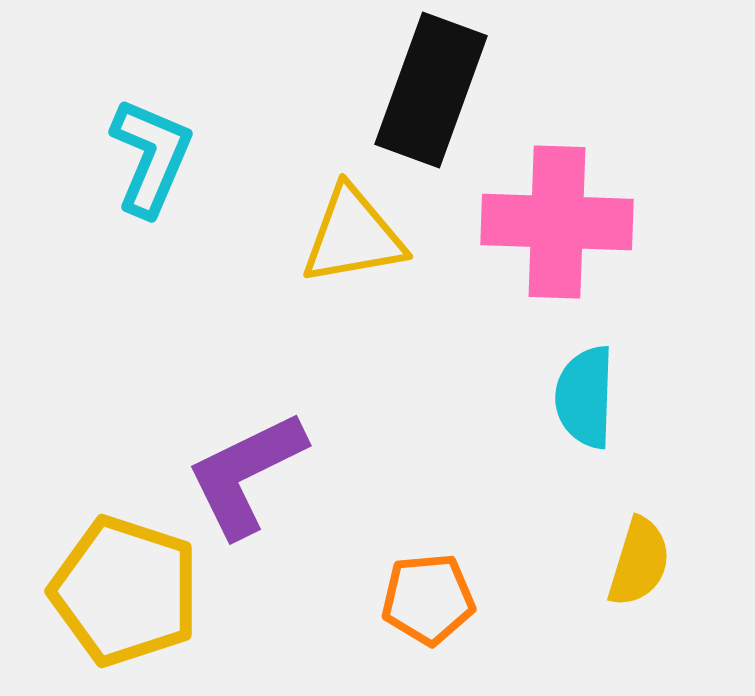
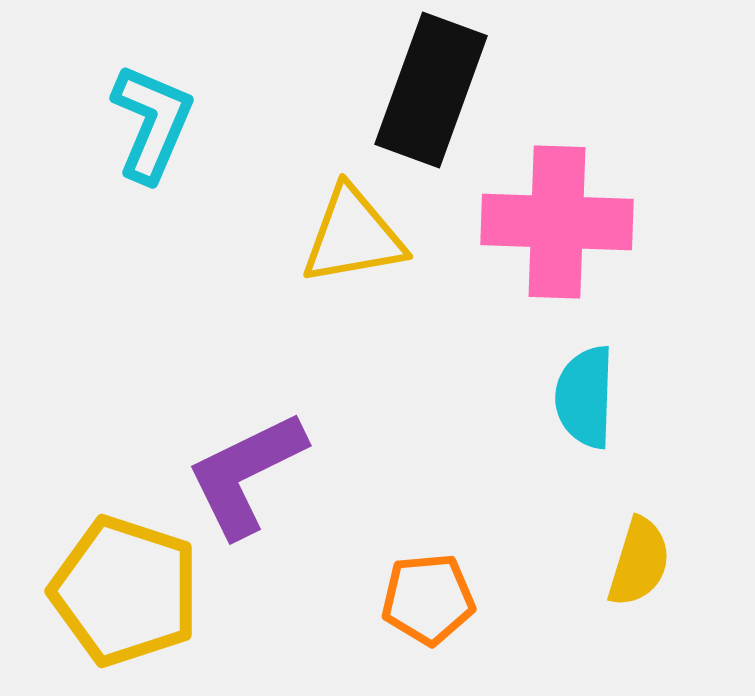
cyan L-shape: moved 1 px right, 34 px up
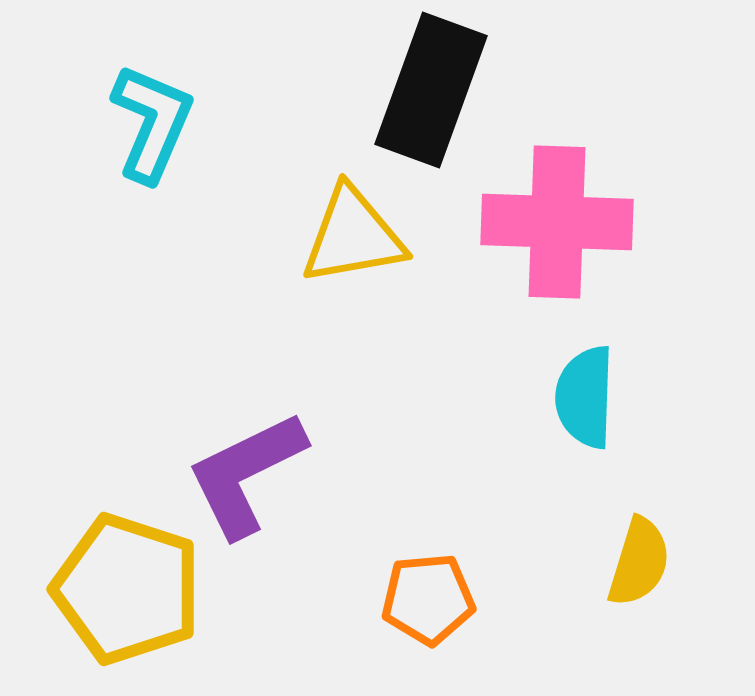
yellow pentagon: moved 2 px right, 2 px up
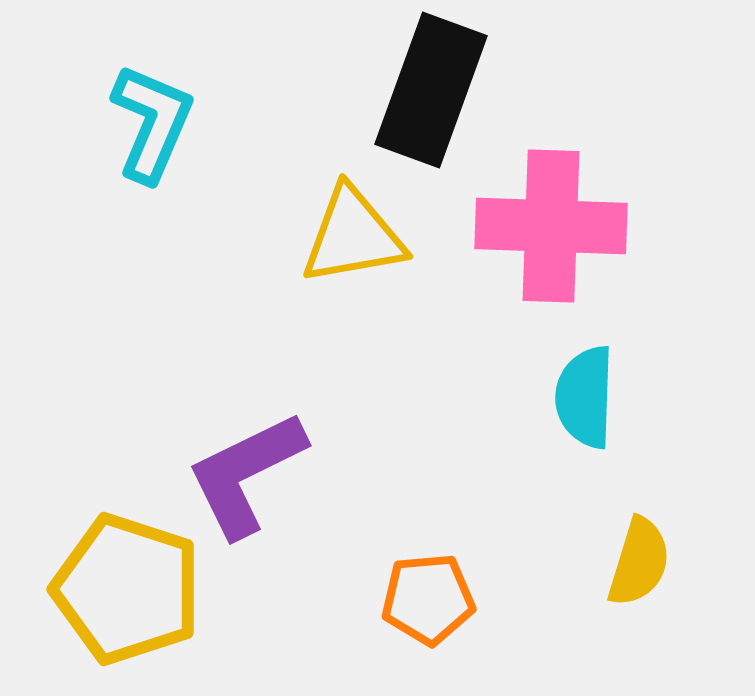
pink cross: moved 6 px left, 4 px down
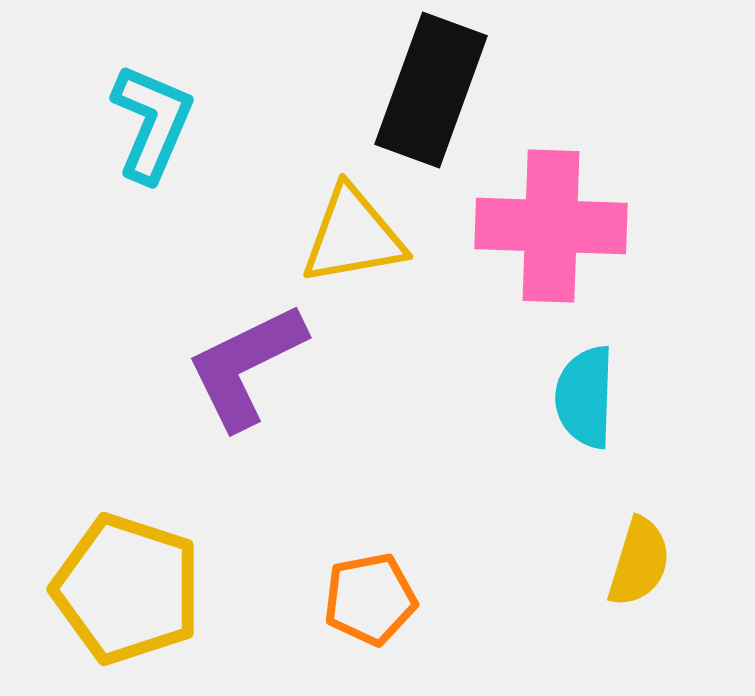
purple L-shape: moved 108 px up
orange pentagon: moved 58 px left; rotated 6 degrees counterclockwise
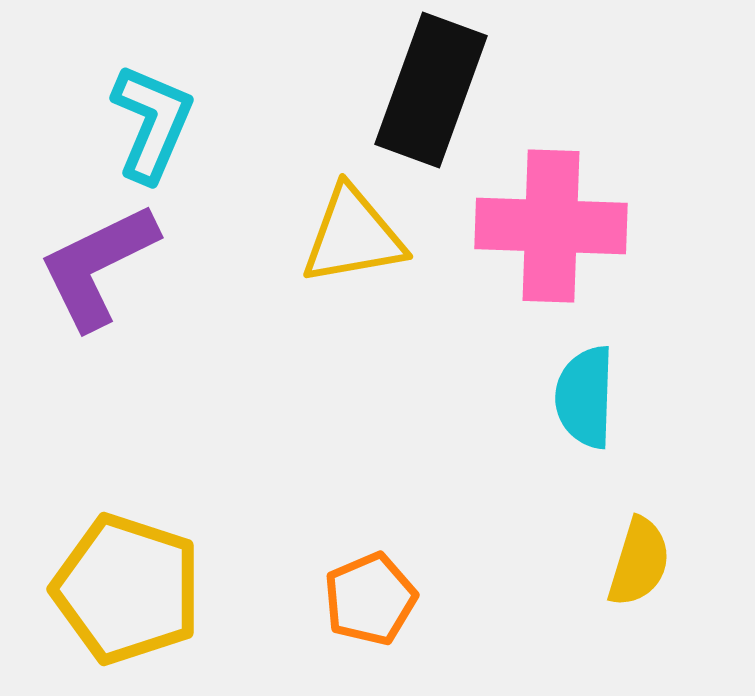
purple L-shape: moved 148 px left, 100 px up
orange pentagon: rotated 12 degrees counterclockwise
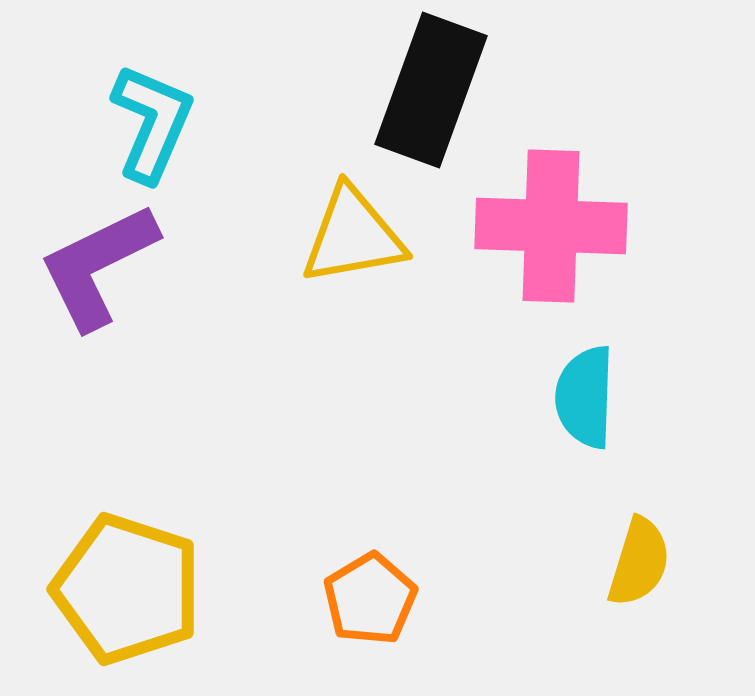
orange pentagon: rotated 8 degrees counterclockwise
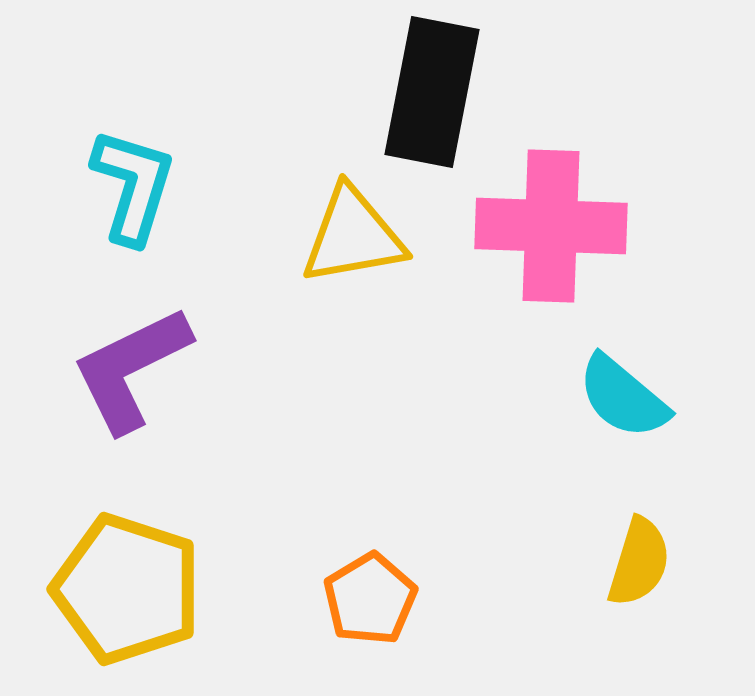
black rectangle: moved 1 px right, 2 px down; rotated 9 degrees counterclockwise
cyan L-shape: moved 19 px left, 63 px down; rotated 6 degrees counterclockwise
purple L-shape: moved 33 px right, 103 px down
cyan semicircle: moved 38 px right; rotated 52 degrees counterclockwise
